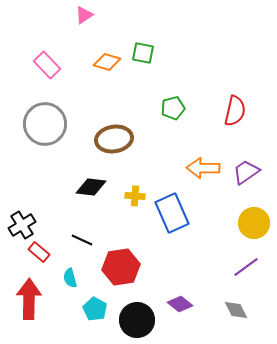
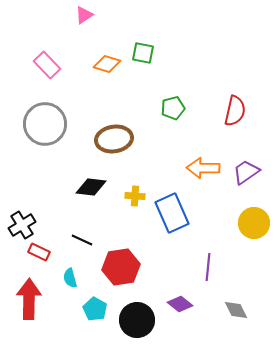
orange diamond: moved 2 px down
red rectangle: rotated 15 degrees counterclockwise
purple line: moved 38 px left; rotated 48 degrees counterclockwise
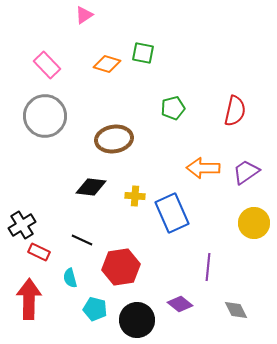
gray circle: moved 8 px up
cyan pentagon: rotated 15 degrees counterclockwise
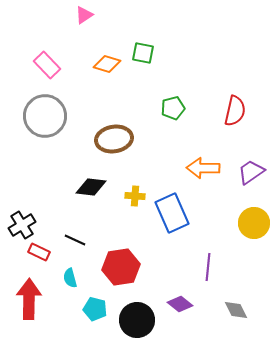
purple trapezoid: moved 5 px right
black line: moved 7 px left
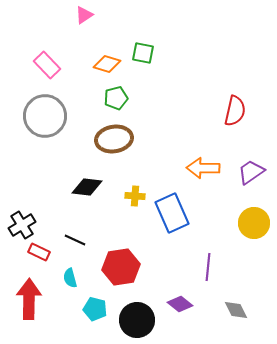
green pentagon: moved 57 px left, 10 px up
black diamond: moved 4 px left
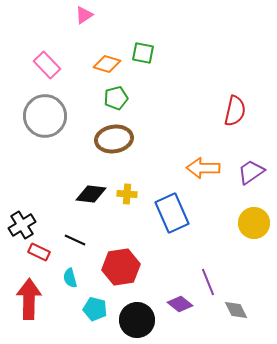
black diamond: moved 4 px right, 7 px down
yellow cross: moved 8 px left, 2 px up
purple line: moved 15 px down; rotated 28 degrees counterclockwise
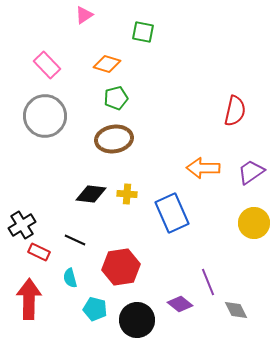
green square: moved 21 px up
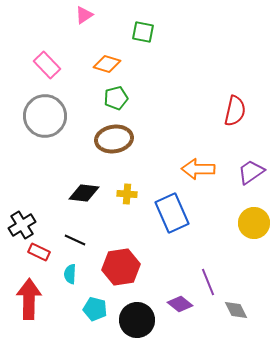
orange arrow: moved 5 px left, 1 px down
black diamond: moved 7 px left, 1 px up
cyan semicircle: moved 4 px up; rotated 18 degrees clockwise
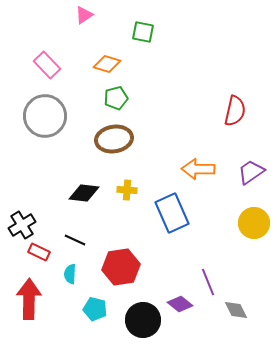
yellow cross: moved 4 px up
black circle: moved 6 px right
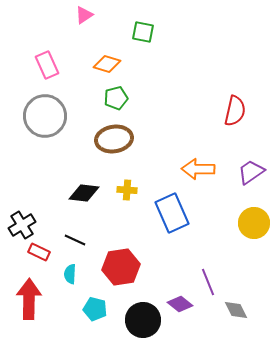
pink rectangle: rotated 20 degrees clockwise
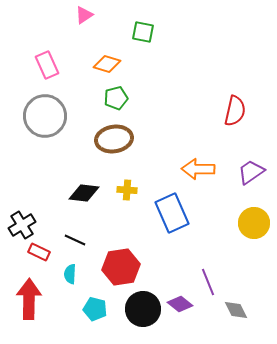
black circle: moved 11 px up
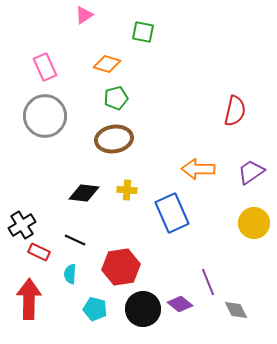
pink rectangle: moved 2 px left, 2 px down
